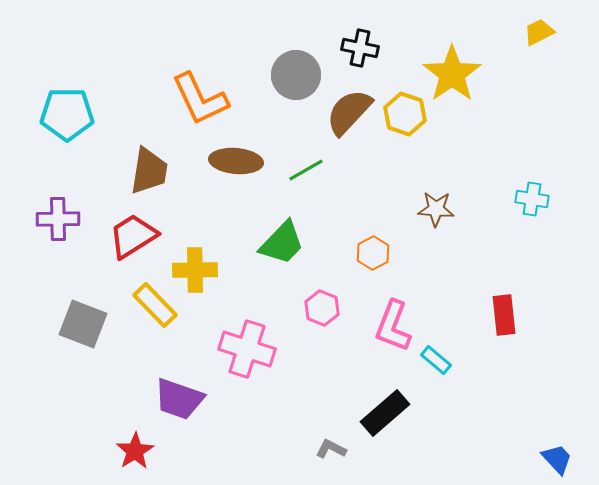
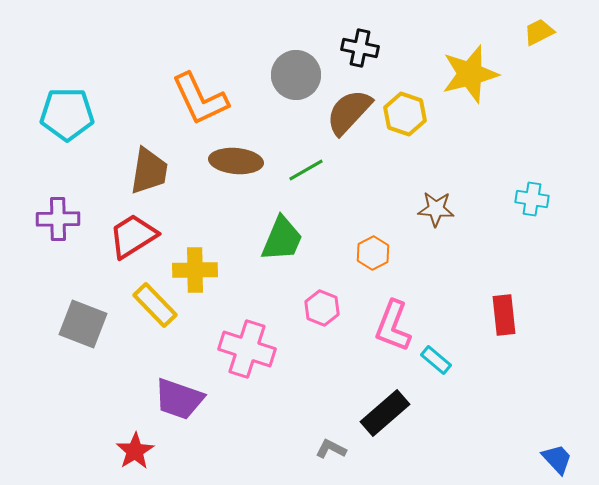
yellow star: moved 18 px right; rotated 20 degrees clockwise
green trapezoid: moved 4 px up; rotated 21 degrees counterclockwise
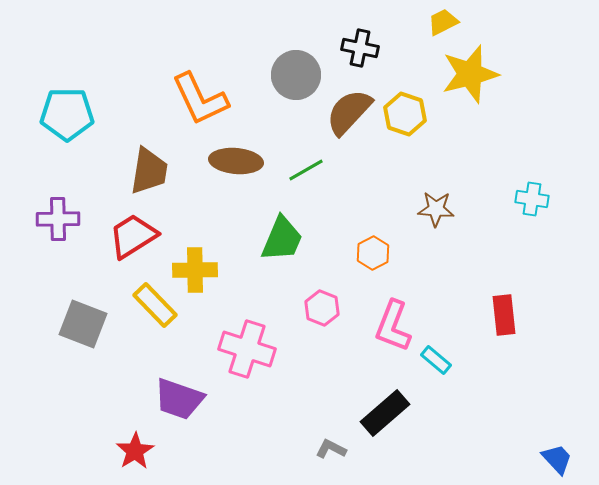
yellow trapezoid: moved 96 px left, 10 px up
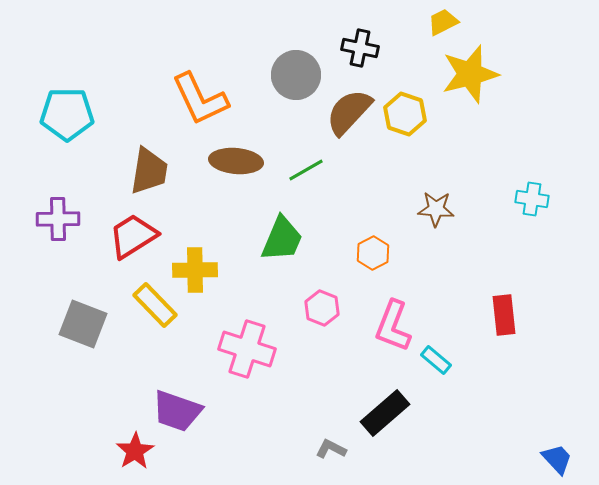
purple trapezoid: moved 2 px left, 12 px down
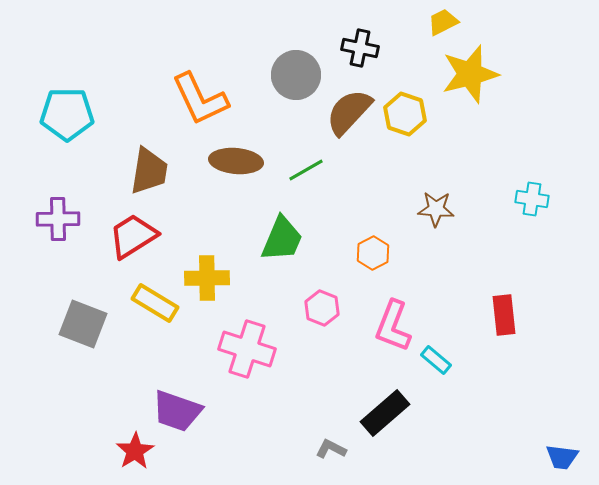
yellow cross: moved 12 px right, 8 px down
yellow rectangle: moved 2 px up; rotated 15 degrees counterclockwise
blue trapezoid: moved 5 px right, 2 px up; rotated 140 degrees clockwise
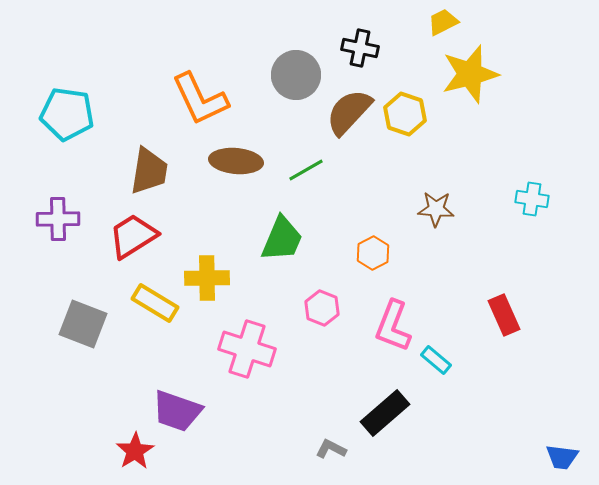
cyan pentagon: rotated 8 degrees clockwise
red rectangle: rotated 18 degrees counterclockwise
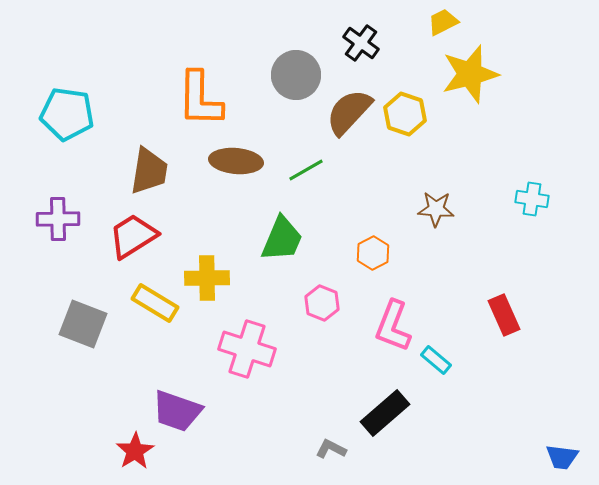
black cross: moved 1 px right, 5 px up; rotated 24 degrees clockwise
orange L-shape: rotated 26 degrees clockwise
pink hexagon: moved 5 px up
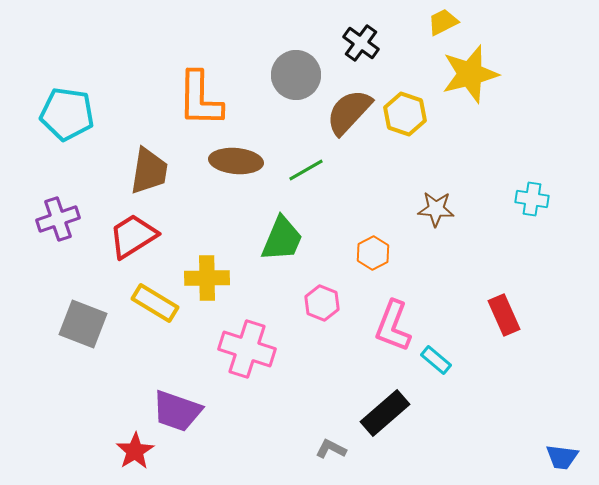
purple cross: rotated 18 degrees counterclockwise
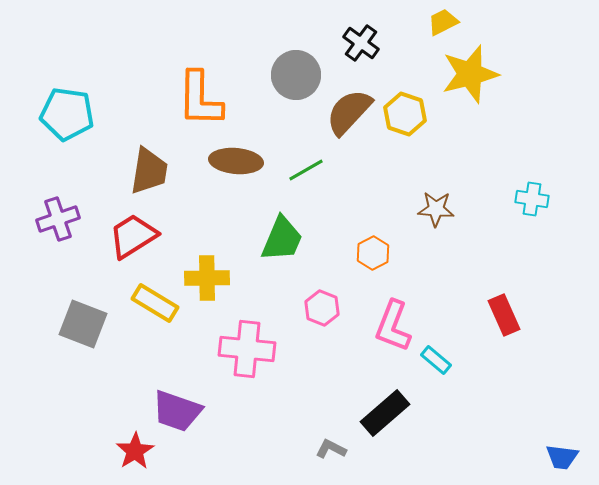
pink hexagon: moved 5 px down
pink cross: rotated 12 degrees counterclockwise
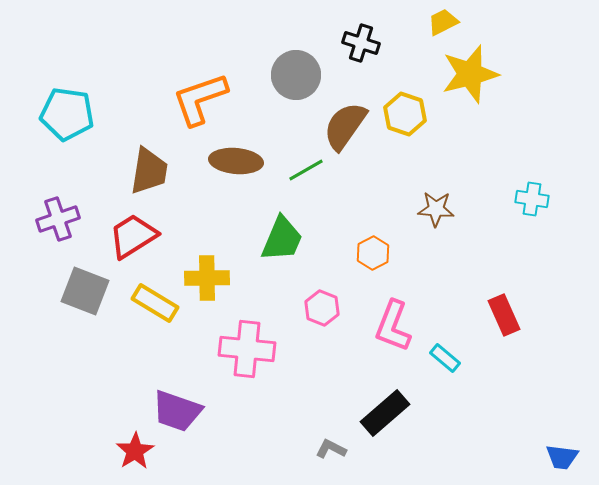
black cross: rotated 18 degrees counterclockwise
orange L-shape: rotated 70 degrees clockwise
brown semicircle: moved 4 px left, 14 px down; rotated 8 degrees counterclockwise
gray square: moved 2 px right, 33 px up
cyan rectangle: moved 9 px right, 2 px up
